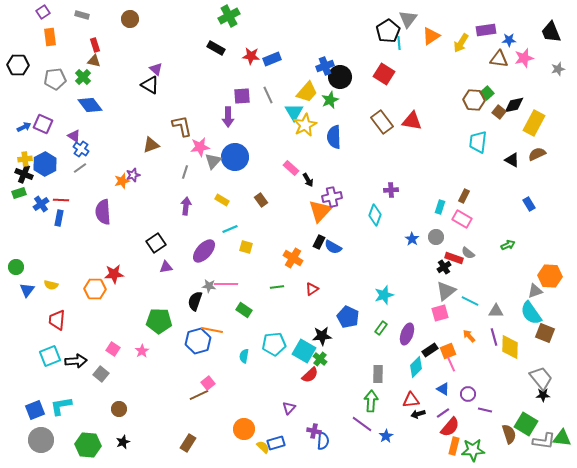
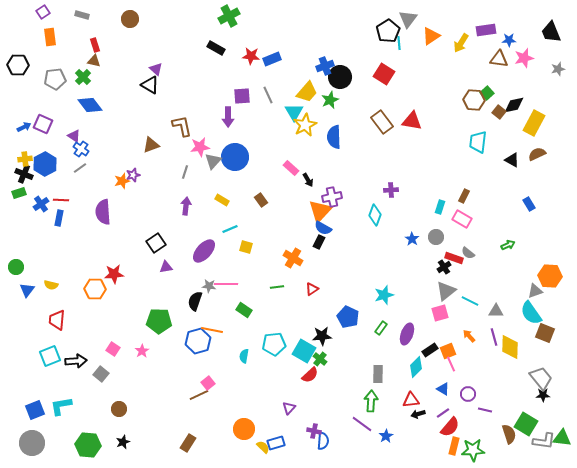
blue semicircle at (333, 247): moved 10 px left, 19 px up
gray circle at (41, 440): moved 9 px left, 3 px down
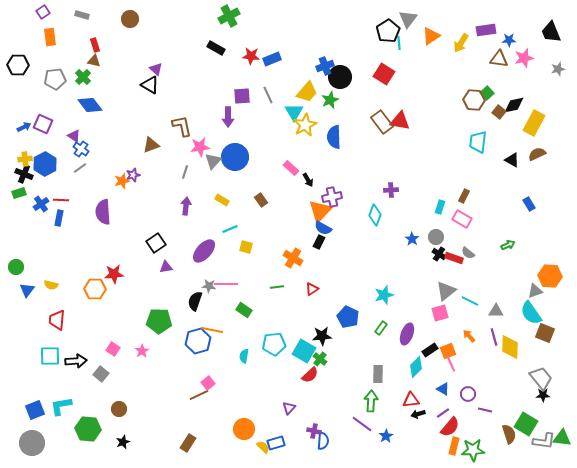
red triangle at (412, 121): moved 12 px left
black cross at (444, 267): moved 5 px left, 13 px up; rotated 24 degrees counterclockwise
cyan square at (50, 356): rotated 20 degrees clockwise
green hexagon at (88, 445): moved 16 px up
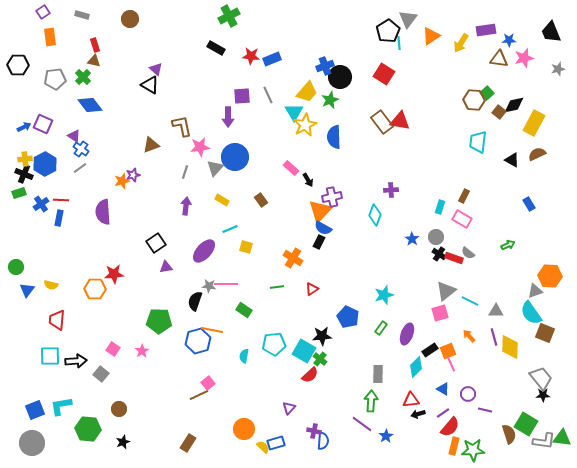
gray triangle at (213, 161): moved 2 px right, 7 px down
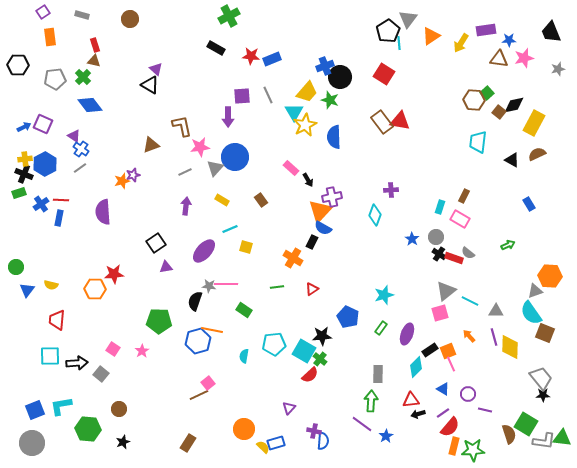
green star at (330, 100): rotated 30 degrees counterclockwise
gray line at (185, 172): rotated 48 degrees clockwise
pink rectangle at (462, 219): moved 2 px left
black rectangle at (319, 242): moved 7 px left
black arrow at (76, 361): moved 1 px right, 2 px down
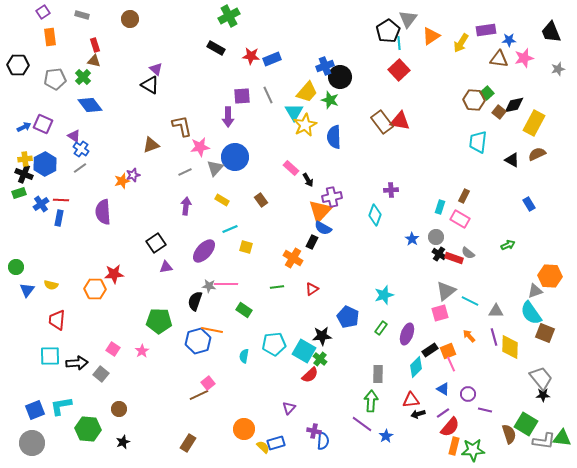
red square at (384, 74): moved 15 px right, 4 px up; rotated 15 degrees clockwise
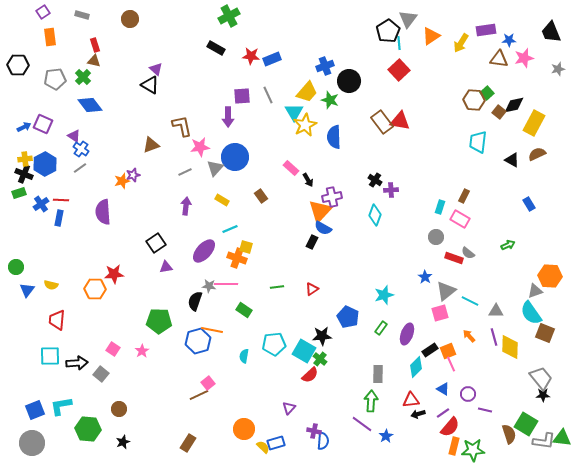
black circle at (340, 77): moved 9 px right, 4 px down
brown rectangle at (261, 200): moved 4 px up
blue star at (412, 239): moved 13 px right, 38 px down
black cross at (439, 254): moved 64 px left, 74 px up
orange cross at (293, 258): moved 56 px left; rotated 12 degrees counterclockwise
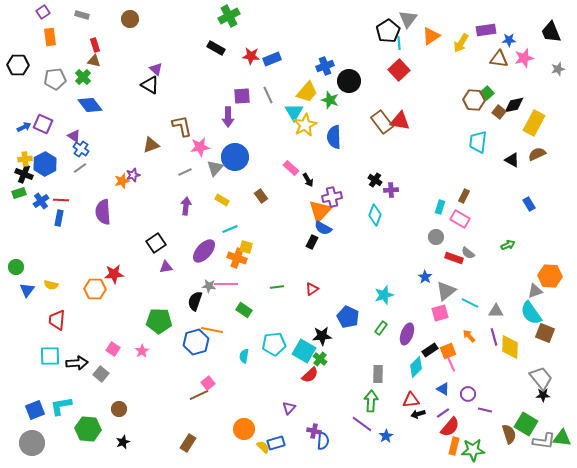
blue cross at (41, 204): moved 3 px up
cyan line at (470, 301): moved 2 px down
blue hexagon at (198, 341): moved 2 px left, 1 px down
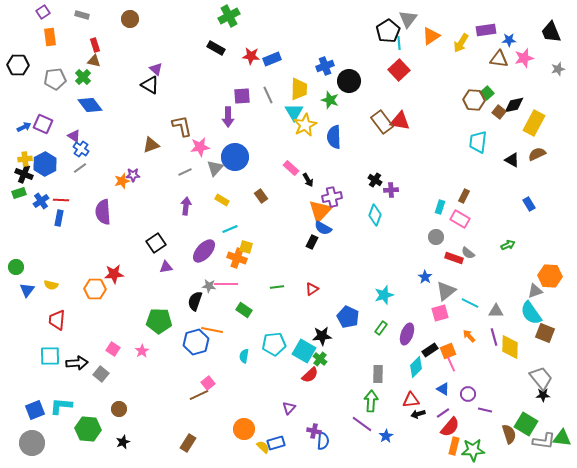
yellow trapezoid at (307, 92): moved 8 px left, 3 px up; rotated 40 degrees counterclockwise
purple star at (133, 175): rotated 16 degrees clockwise
cyan L-shape at (61, 406): rotated 15 degrees clockwise
